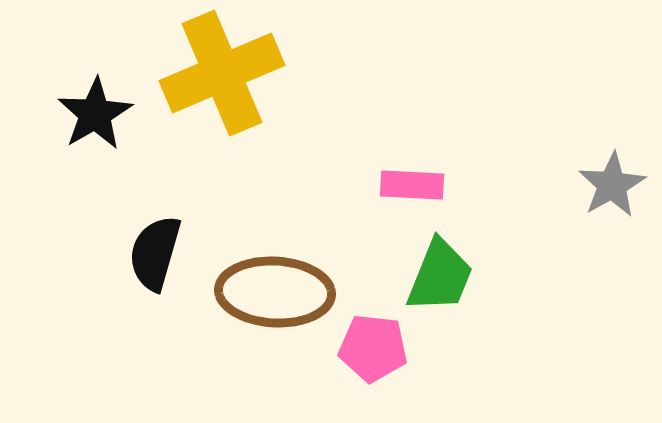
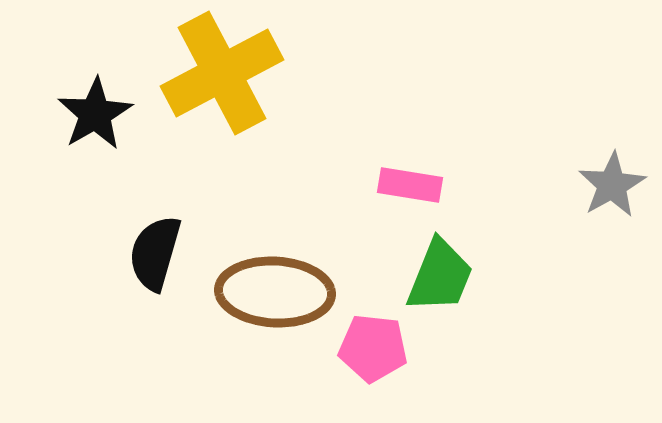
yellow cross: rotated 5 degrees counterclockwise
pink rectangle: moved 2 px left; rotated 6 degrees clockwise
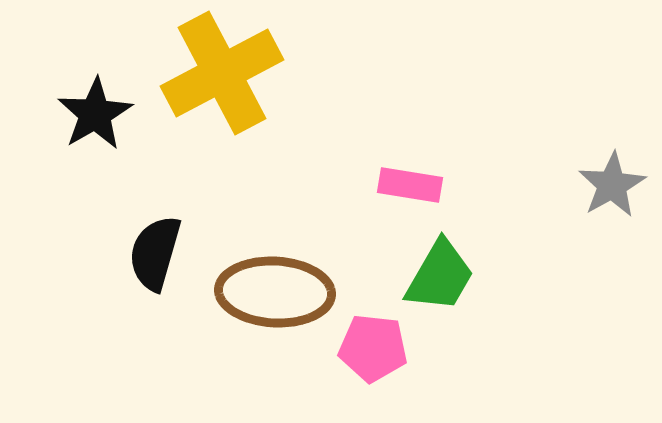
green trapezoid: rotated 8 degrees clockwise
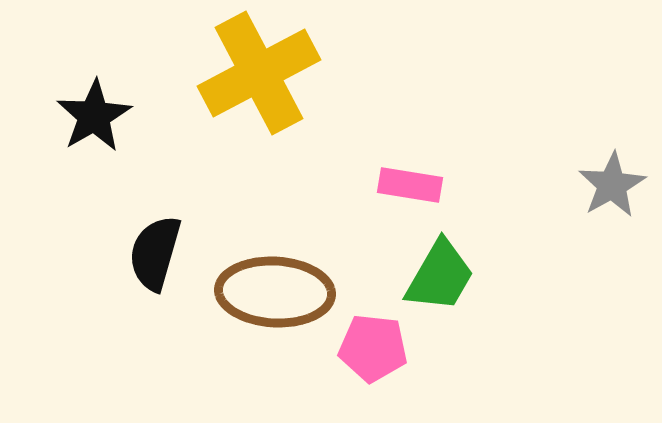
yellow cross: moved 37 px right
black star: moved 1 px left, 2 px down
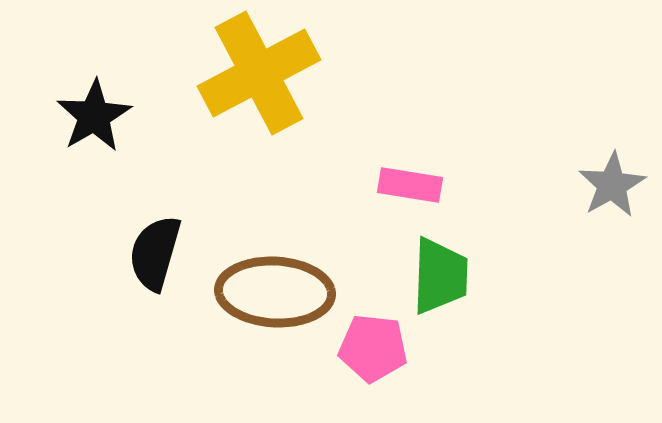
green trapezoid: rotated 28 degrees counterclockwise
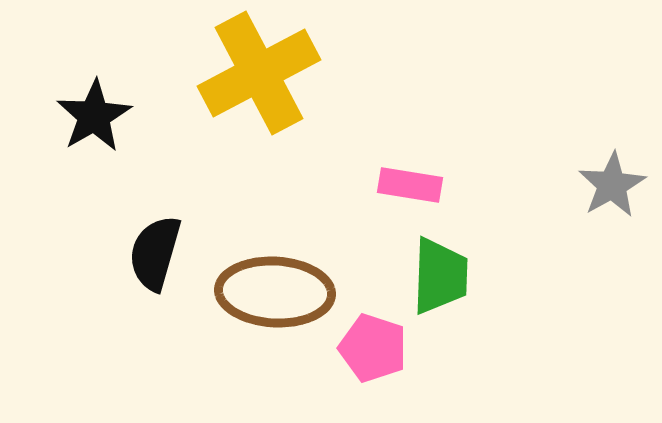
pink pentagon: rotated 12 degrees clockwise
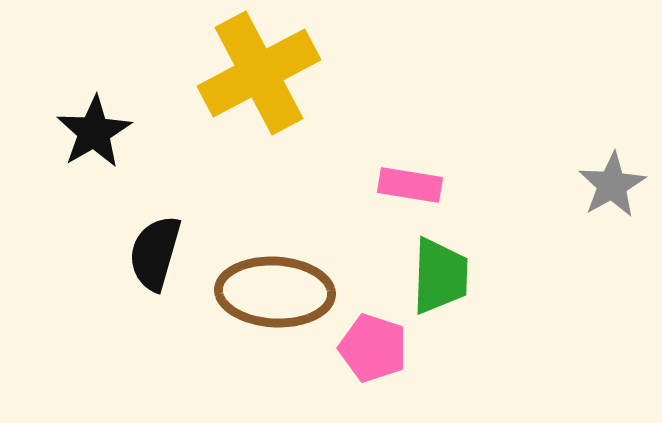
black star: moved 16 px down
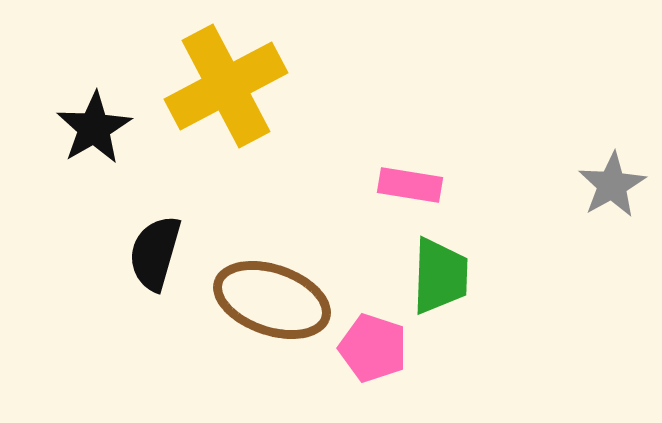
yellow cross: moved 33 px left, 13 px down
black star: moved 4 px up
brown ellipse: moved 3 px left, 8 px down; rotated 16 degrees clockwise
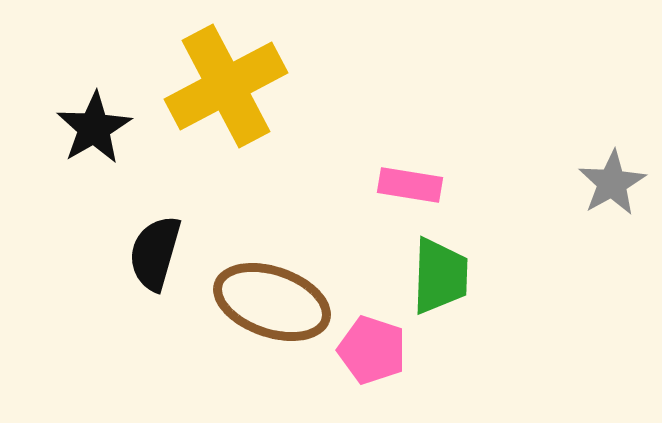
gray star: moved 2 px up
brown ellipse: moved 2 px down
pink pentagon: moved 1 px left, 2 px down
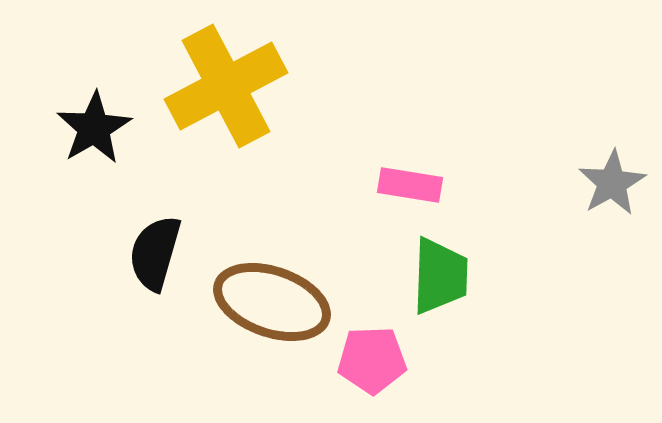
pink pentagon: moved 10 px down; rotated 20 degrees counterclockwise
